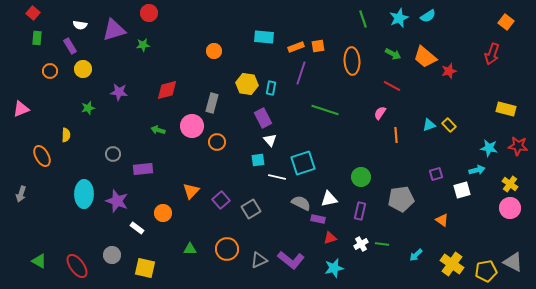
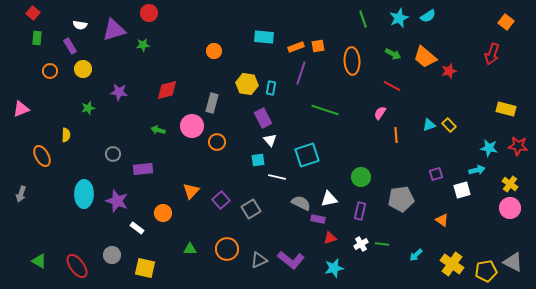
cyan square at (303, 163): moved 4 px right, 8 px up
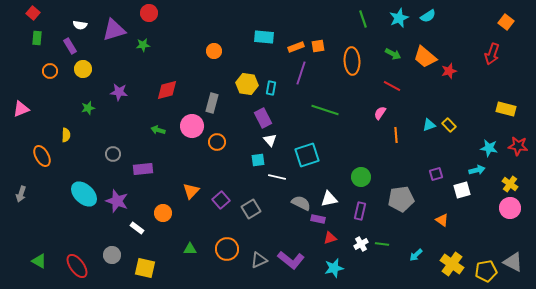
cyan ellipse at (84, 194): rotated 48 degrees counterclockwise
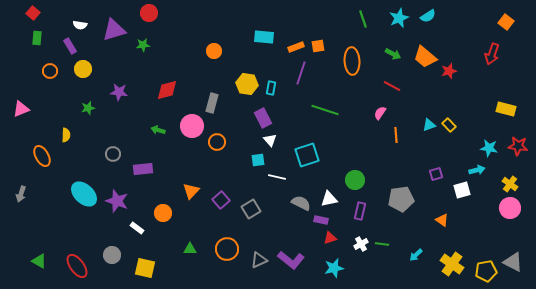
green circle at (361, 177): moved 6 px left, 3 px down
purple rectangle at (318, 219): moved 3 px right, 1 px down
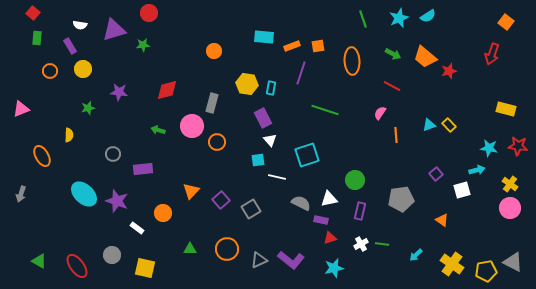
orange rectangle at (296, 47): moved 4 px left, 1 px up
yellow semicircle at (66, 135): moved 3 px right
purple square at (436, 174): rotated 24 degrees counterclockwise
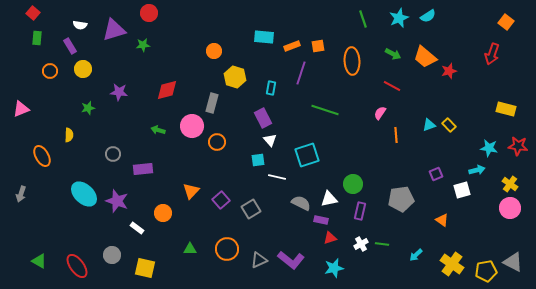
yellow hexagon at (247, 84): moved 12 px left, 7 px up; rotated 10 degrees clockwise
purple square at (436, 174): rotated 16 degrees clockwise
green circle at (355, 180): moved 2 px left, 4 px down
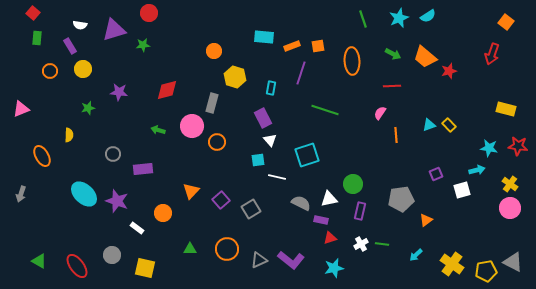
red line at (392, 86): rotated 30 degrees counterclockwise
orange triangle at (442, 220): moved 16 px left; rotated 48 degrees clockwise
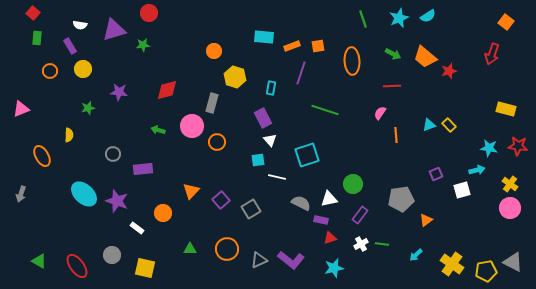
purple rectangle at (360, 211): moved 4 px down; rotated 24 degrees clockwise
